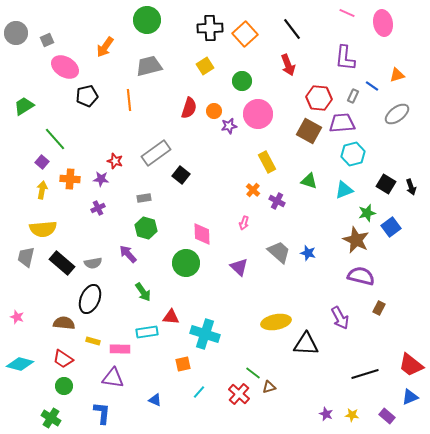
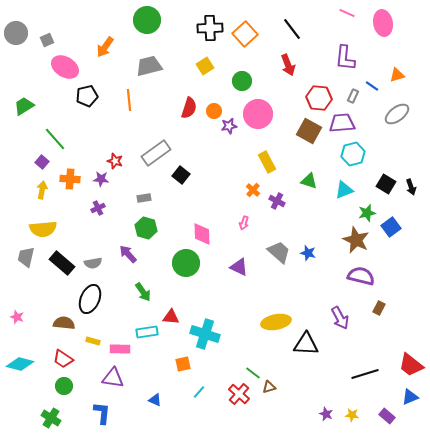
purple triangle at (239, 267): rotated 18 degrees counterclockwise
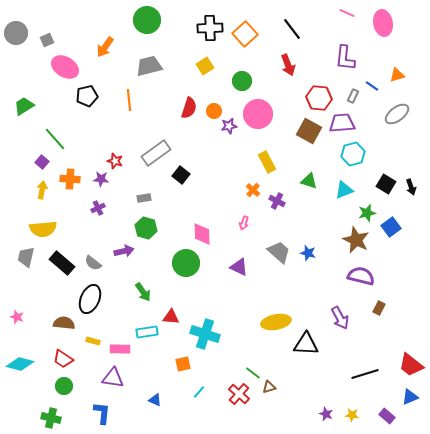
purple arrow at (128, 254): moved 4 px left, 3 px up; rotated 120 degrees clockwise
gray semicircle at (93, 263): rotated 48 degrees clockwise
green cross at (51, 418): rotated 18 degrees counterclockwise
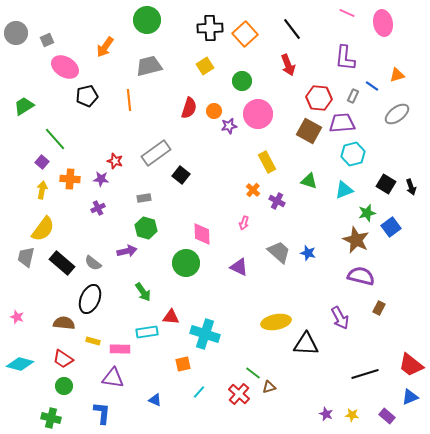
yellow semicircle at (43, 229): rotated 48 degrees counterclockwise
purple arrow at (124, 251): moved 3 px right
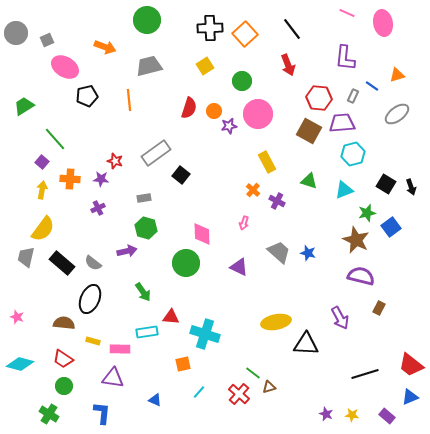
orange arrow at (105, 47): rotated 105 degrees counterclockwise
green cross at (51, 418): moved 2 px left, 4 px up; rotated 18 degrees clockwise
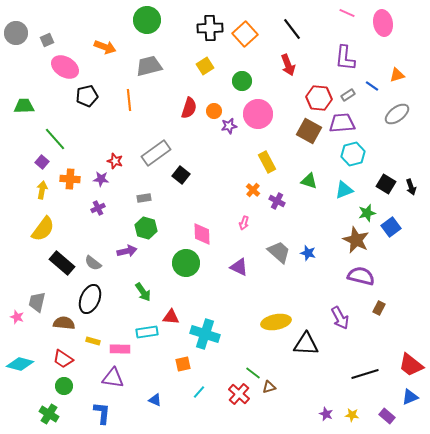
gray rectangle at (353, 96): moved 5 px left, 1 px up; rotated 32 degrees clockwise
green trapezoid at (24, 106): rotated 30 degrees clockwise
gray trapezoid at (26, 257): moved 11 px right, 45 px down
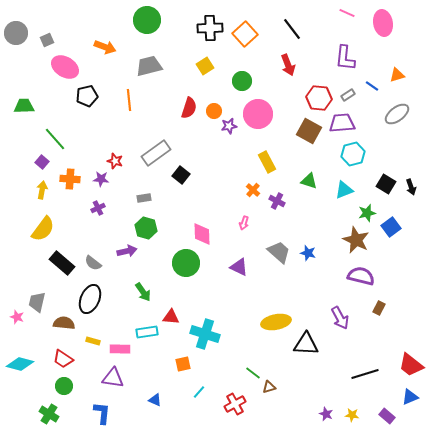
red cross at (239, 394): moved 4 px left, 10 px down; rotated 20 degrees clockwise
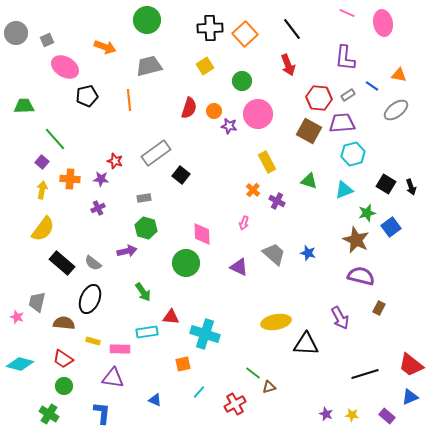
orange triangle at (397, 75): moved 2 px right; rotated 28 degrees clockwise
gray ellipse at (397, 114): moved 1 px left, 4 px up
purple star at (229, 126): rotated 21 degrees clockwise
gray trapezoid at (279, 252): moved 5 px left, 2 px down
